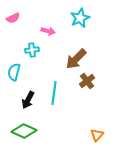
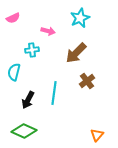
brown arrow: moved 6 px up
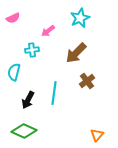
pink arrow: rotated 128 degrees clockwise
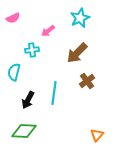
brown arrow: moved 1 px right
green diamond: rotated 20 degrees counterclockwise
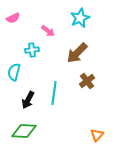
pink arrow: rotated 104 degrees counterclockwise
